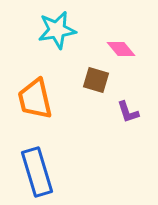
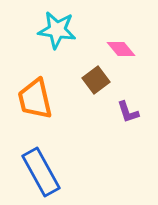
cyan star: rotated 18 degrees clockwise
brown square: rotated 36 degrees clockwise
blue rectangle: moved 4 px right; rotated 12 degrees counterclockwise
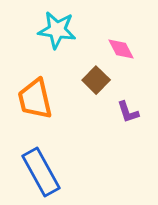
pink diamond: rotated 12 degrees clockwise
brown square: rotated 8 degrees counterclockwise
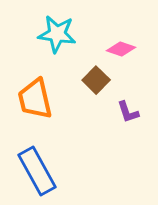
cyan star: moved 4 px down
pink diamond: rotated 44 degrees counterclockwise
blue rectangle: moved 4 px left, 1 px up
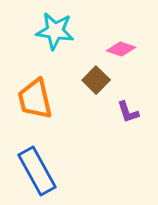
cyan star: moved 2 px left, 3 px up
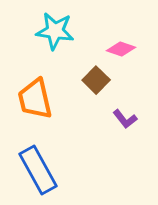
purple L-shape: moved 3 px left, 7 px down; rotated 20 degrees counterclockwise
blue rectangle: moved 1 px right, 1 px up
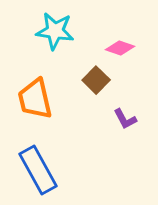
pink diamond: moved 1 px left, 1 px up
purple L-shape: rotated 10 degrees clockwise
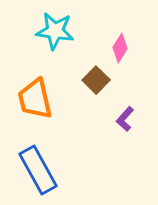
pink diamond: rotated 76 degrees counterclockwise
purple L-shape: rotated 70 degrees clockwise
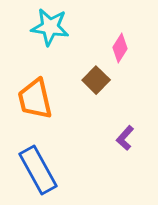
cyan star: moved 5 px left, 4 px up
purple L-shape: moved 19 px down
